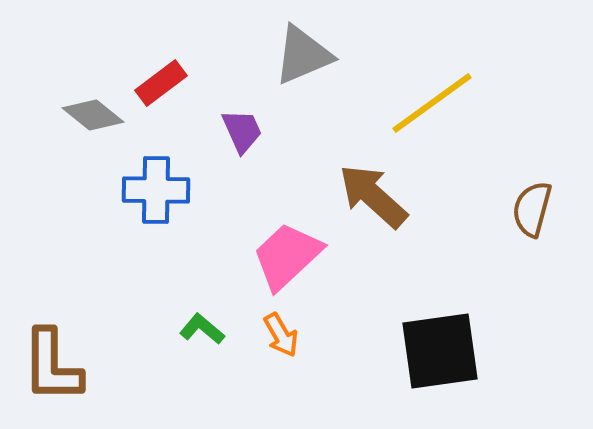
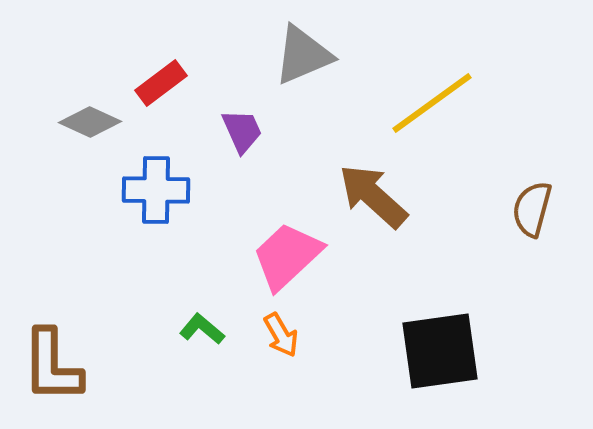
gray diamond: moved 3 px left, 7 px down; rotated 14 degrees counterclockwise
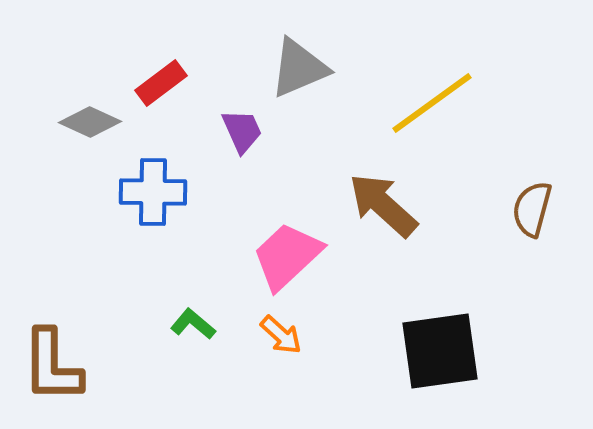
gray triangle: moved 4 px left, 13 px down
blue cross: moved 3 px left, 2 px down
brown arrow: moved 10 px right, 9 px down
green L-shape: moved 9 px left, 5 px up
orange arrow: rotated 18 degrees counterclockwise
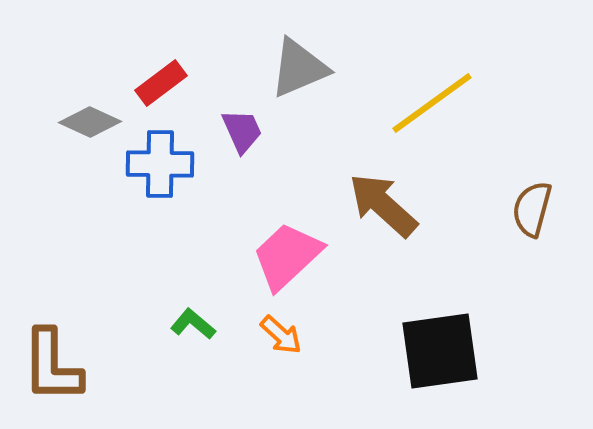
blue cross: moved 7 px right, 28 px up
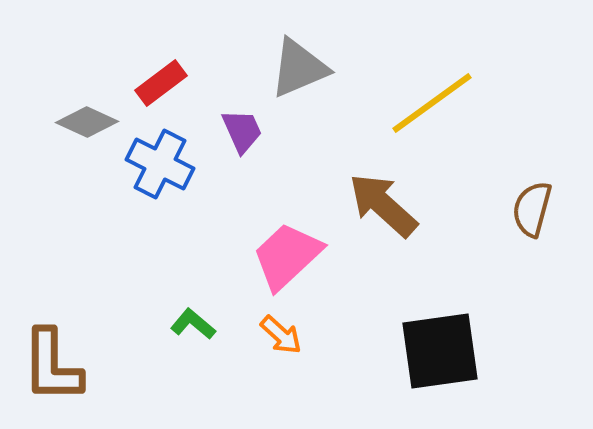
gray diamond: moved 3 px left
blue cross: rotated 26 degrees clockwise
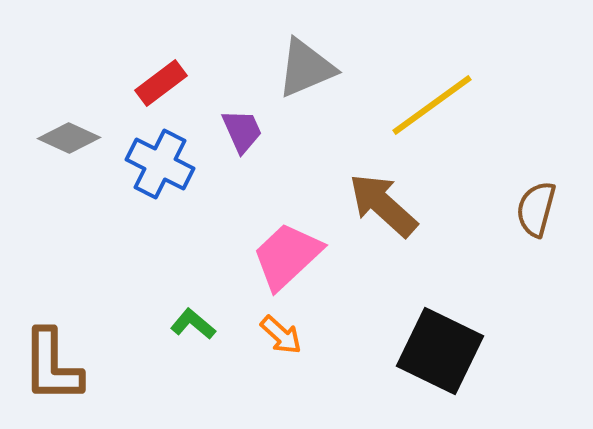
gray triangle: moved 7 px right
yellow line: moved 2 px down
gray diamond: moved 18 px left, 16 px down
brown semicircle: moved 4 px right
black square: rotated 34 degrees clockwise
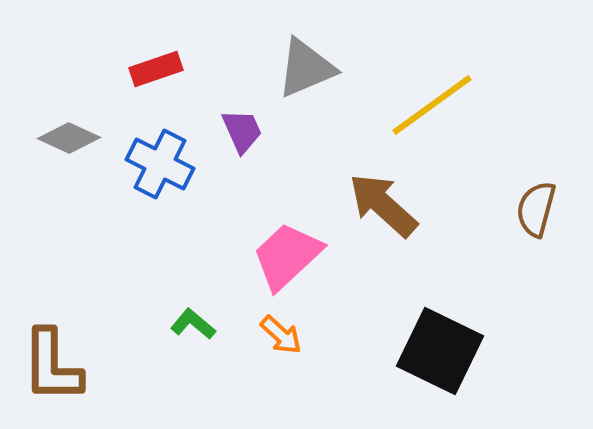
red rectangle: moved 5 px left, 14 px up; rotated 18 degrees clockwise
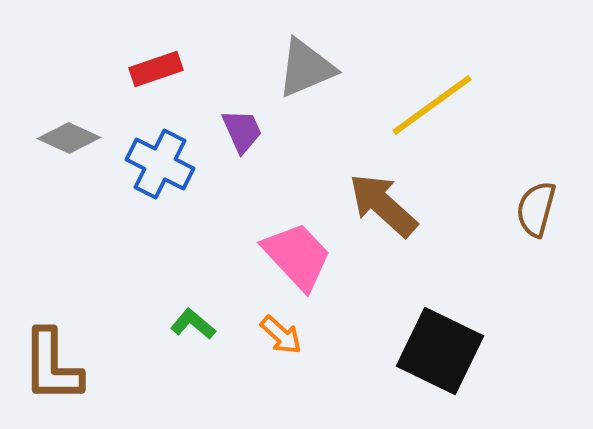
pink trapezoid: moved 10 px right; rotated 90 degrees clockwise
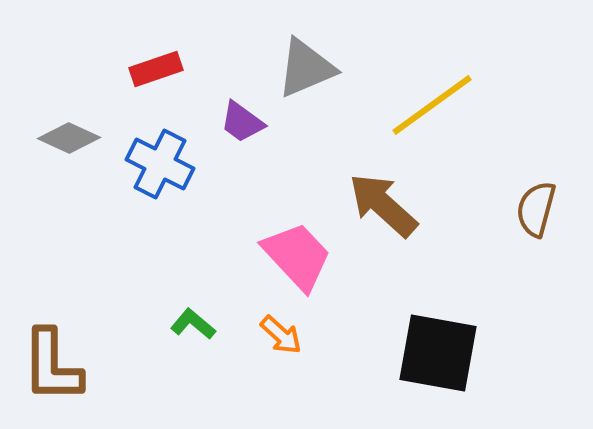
purple trapezoid: moved 9 px up; rotated 150 degrees clockwise
black square: moved 2 px left, 2 px down; rotated 16 degrees counterclockwise
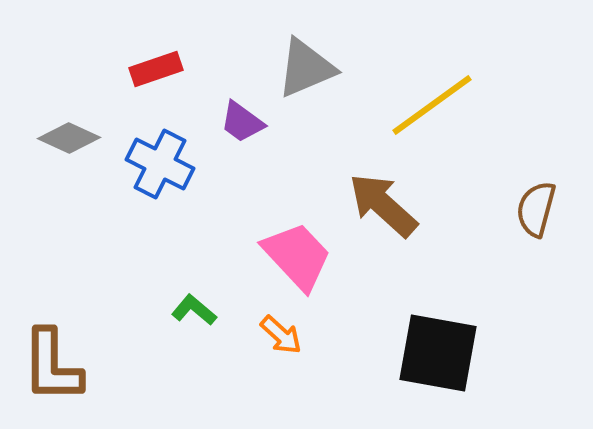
green L-shape: moved 1 px right, 14 px up
